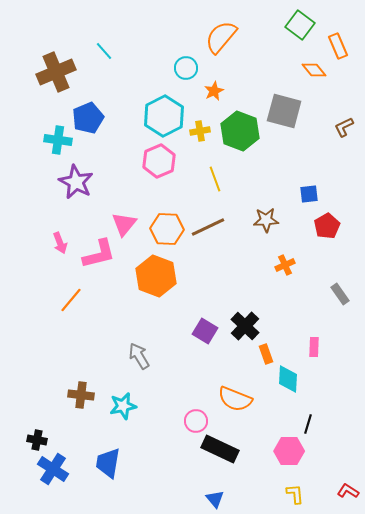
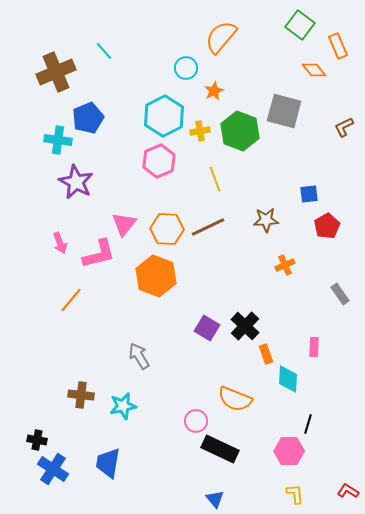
purple square at (205, 331): moved 2 px right, 3 px up
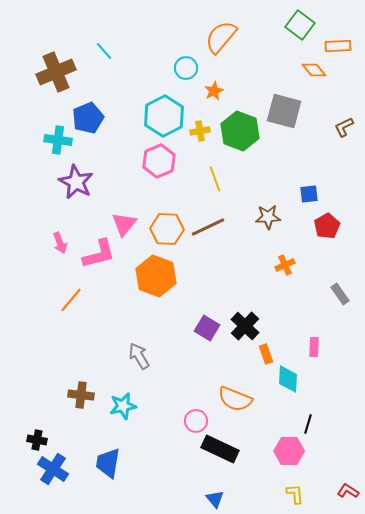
orange rectangle at (338, 46): rotated 70 degrees counterclockwise
brown star at (266, 220): moved 2 px right, 3 px up
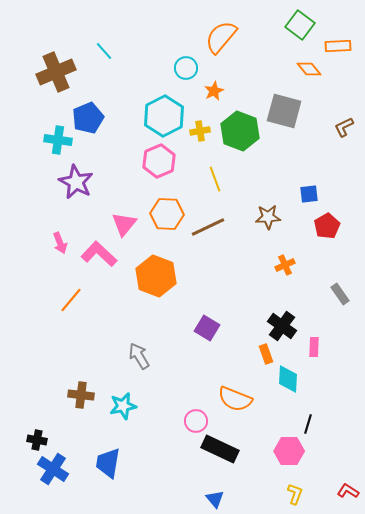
orange diamond at (314, 70): moved 5 px left, 1 px up
orange hexagon at (167, 229): moved 15 px up
pink L-shape at (99, 254): rotated 123 degrees counterclockwise
black cross at (245, 326): moved 37 px right; rotated 8 degrees counterclockwise
yellow L-shape at (295, 494): rotated 25 degrees clockwise
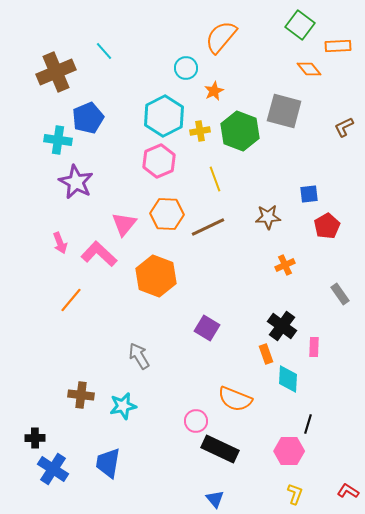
black cross at (37, 440): moved 2 px left, 2 px up; rotated 12 degrees counterclockwise
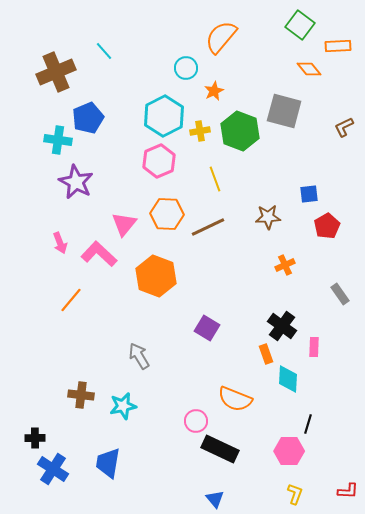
red L-shape at (348, 491): rotated 150 degrees clockwise
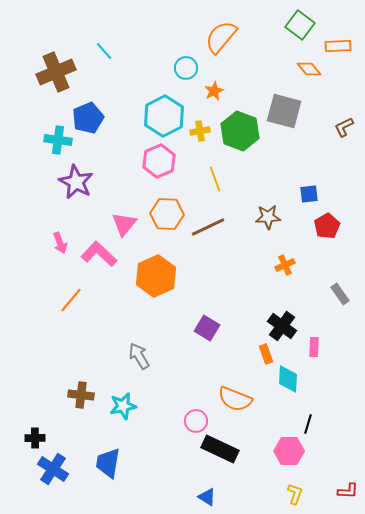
orange hexagon at (156, 276): rotated 15 degrees clockwise
blue triangle at (215, 499): moved 8 px left, 2 px up; rotated 18 degrees counterclockwise
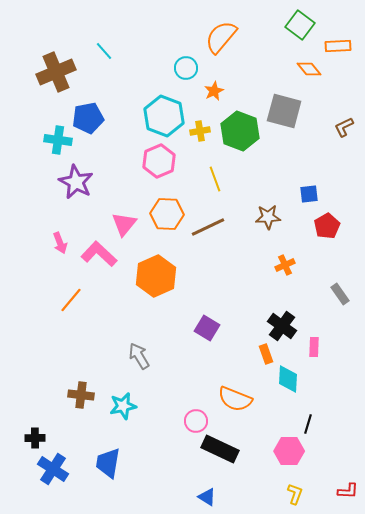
cyan hexagon at (164, 116): rotated 12 degrees counterclockwise
blue pentagon at (88, 118): rotated 12 degrees clockwise
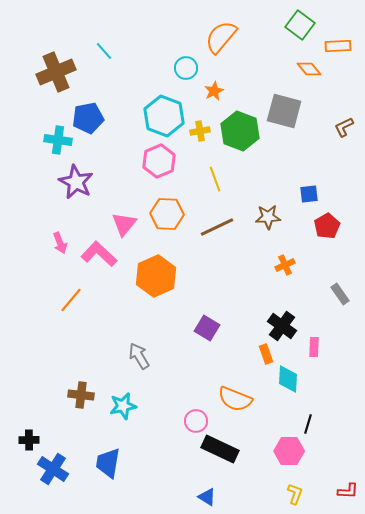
brown line at (208, 227): moved 9 px right
black cross at (35, 438): moved 6 px left, 2 px down
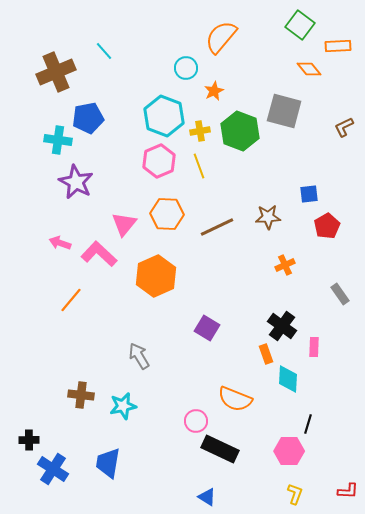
yellow line at (215, 179): moved 16 px left, 13 px up
pink arrow at (60, 243): rotated 130 degrees clockwise
